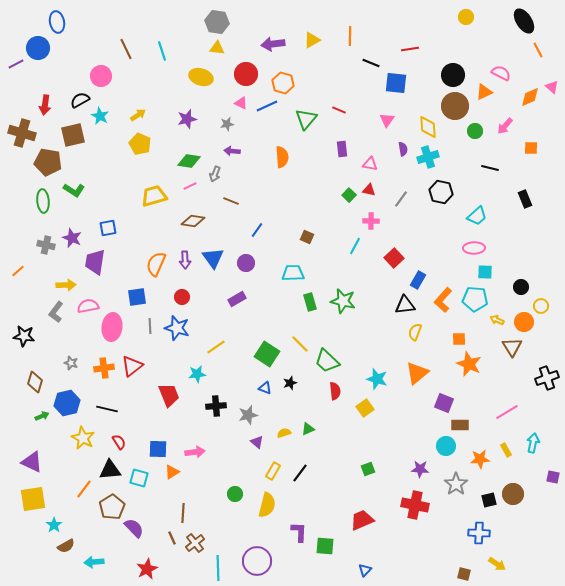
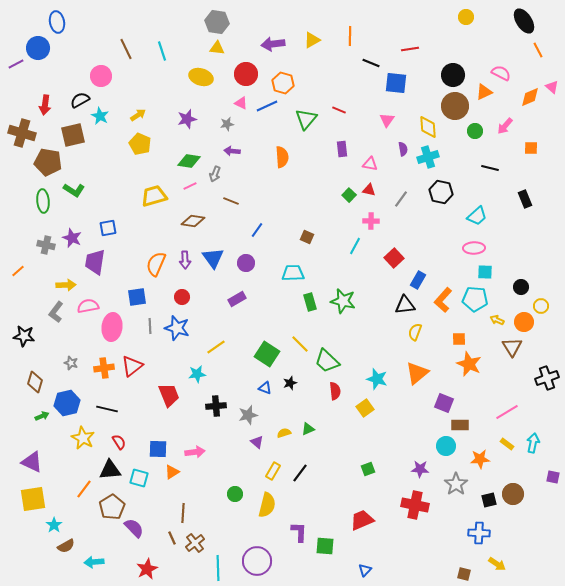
yellow rectangle at (506, 450): moved 1 px right, 6 px up; rotated 24 degrees counterclockwise
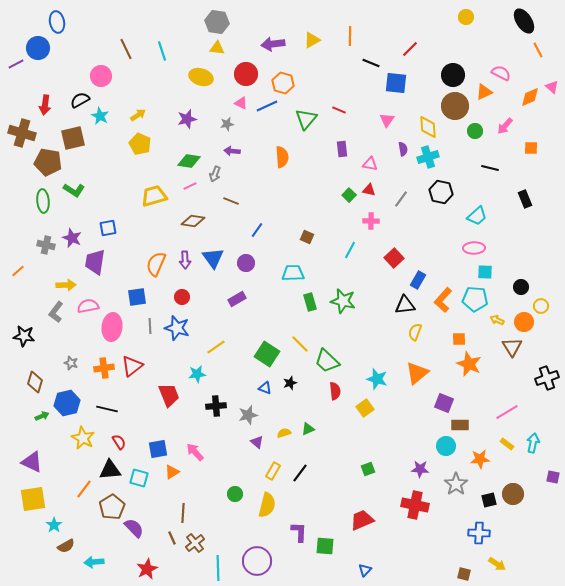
red line at (410, 49): rotated 36 degrees counterclockwise
brown square at (73, 135): moved 3 px down
cyan line at (355, 246): moved 5 px left, 4 px down
blue square at (158, 449): rotated 12 degrees counterclockwise
pink arrow at (195, 452): rotated 126 degrees counterclockwise
